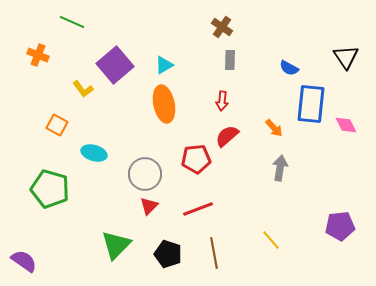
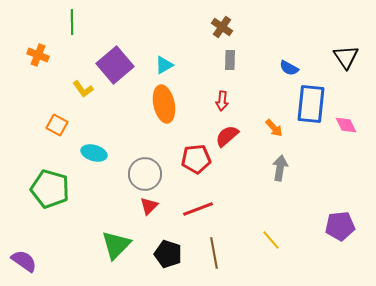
green line: rotated 65 degrees clockwise
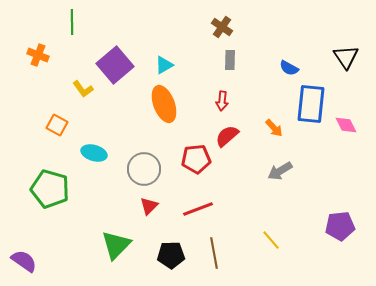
orange ellipse: rotated 9 degrees counterclockwise
gray arrow: moved 3 px down; rotated 130 degrees counterclockwise
gray circle: moved 1 px left, 5 px up
black pentagon: moved 3 px right, 1 px down; rotated 20 degrees counterclockwise
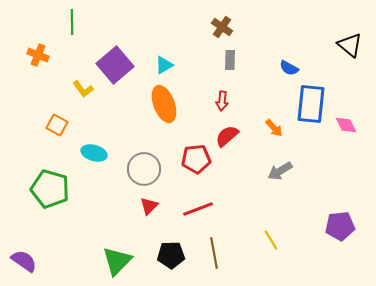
black triangle: moved 4 px right, 12 px up; rotated 16 degrees counterclockwise
yellow line: rotated 10 degrees clockwise
green triangle: moved 1 px right, 16 px down
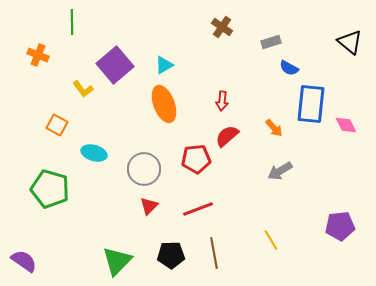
black triangle: moved 3 px up
gray rectangle: moved 41 px right, 18 px up; rotated 72 degrees clockwise
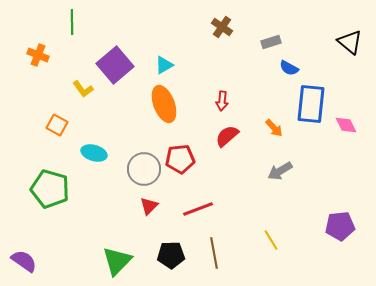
red pentagon: moved 16 px left
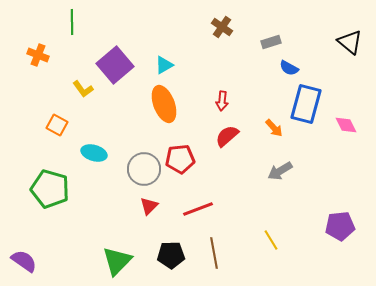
blue rectangle: moved 5 px left; rotated 9 degrees clockwise
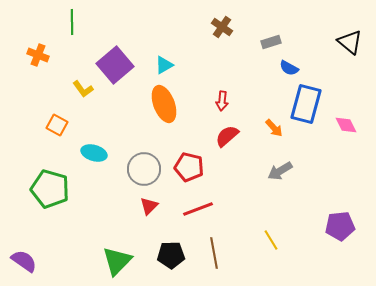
red pentagon: moved 9 px right, 8 px down; rotated 20 degrees clockwise
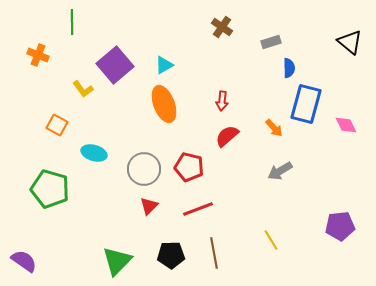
blue semicircle: rotated 120 degrees counterclockwise
